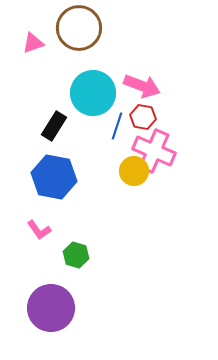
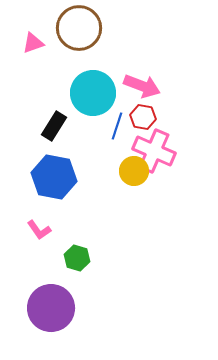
green hexagon: moved 1 px right, 3 px down
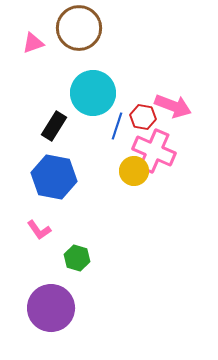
pink arrow: moved 31 px right, 20 px down
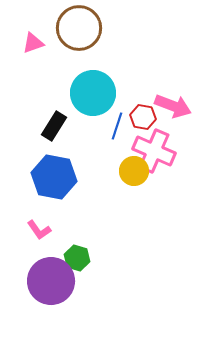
purple circle: moved 27 px up
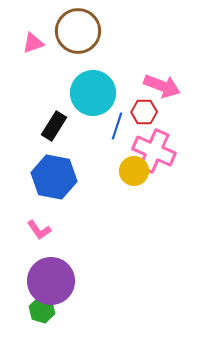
brown circle: moved 1 px left, 3 px down
pink arrow: moved 11 px left, 20 px up
red hexagon: moved 1 px right, 5 px up; rotated 10 degrees counterclockwise
green hexagon: moved 35 px left, 52 px down
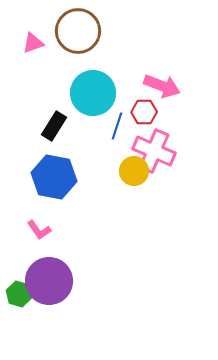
purple circle: moved 2 px left
green hexagon: moved 23 px left, 16 px up
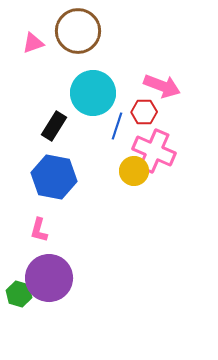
pink L-shape: rotated 50 degrees clockwise
purple circle: moved 3 px up
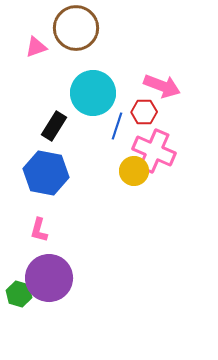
brown circle: moved 2 px left, 3 px up
pink triangle: moved 3 px right, 4 px down
blue hexagon: moved 8 px left, 4 px up
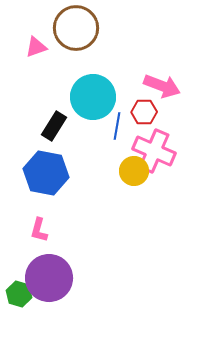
cyan circle: moved 4 px down
blue line: rotated 8 degrees counterclockwise
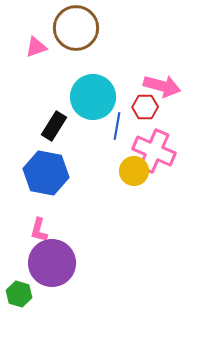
pink arrow: rotated 6 degrees counterclockwise
red hexagon: moved 1 px right, 5 px up
purple circle: moved 3 px right, 15 px up
